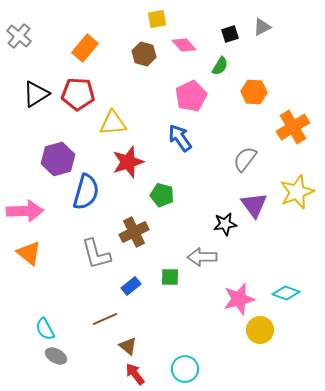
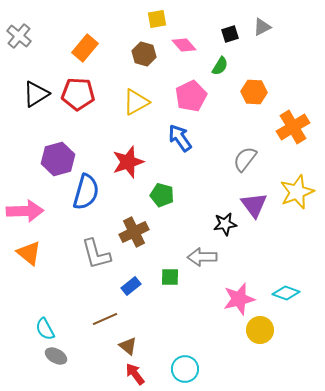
yellow triangle: moved 23 px right, 21 px up; rotated 24 degrees counterclockwise
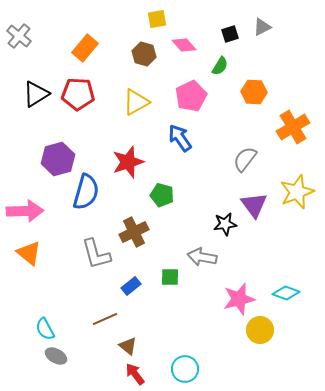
gray arrow: rotated 12 degrees clockwise
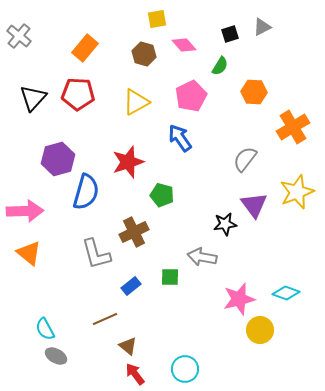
black triangle: moved 3 px left, 4 px down; rotated 16 degrees counterclockwise
